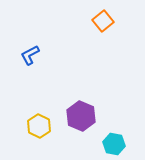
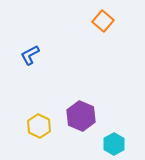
orange square: rotated 10 degrees counterclockwise
cyan hexagon: rotated 20 degrees clockwise
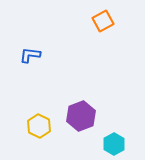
orange square: rotated 20 degrees clockwise
blue L-shape: rotated 35 degrees clockwise
purple hexagon: rotated 16 degrees clockwise
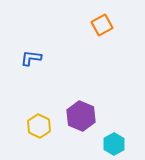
orange square: moved 1 px left, 4 px down
blue L-shape: moved 1 px right, 3 px down
purple hexagon: rotated 16 degrees counterclockwise
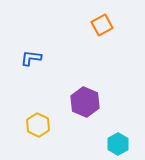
purple hexagon: moved 4 px right, 14 px up
yellow hexagon: moved 1 px left, 1 px up
cyan hexagon: moved 4 px right
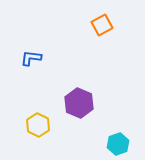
purple hexagon: moved 6 px left, 1 px down
cyan hexagon: rotated 10 degrees clockwise
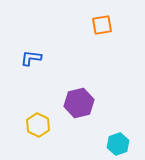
orange square: rotated 20 degrees clockwise
purple hexagon: rotated 24 degrees clockwise
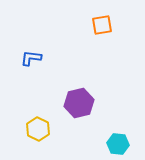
yellow hexagon: moved 4 px down
cyan hexagon: rotated 25 degrees clockwise
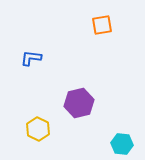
cyan hexagon: moved 4 px right
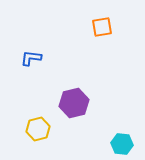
orange square: moved 2 px down
purple hexagon: moved 5 px left
yellow hexagon: rotated 20 degrees clockwise
